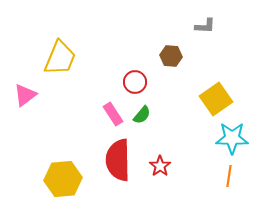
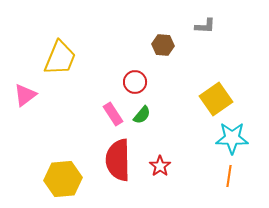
brown hexagon: moved 8 px left, 11 px up
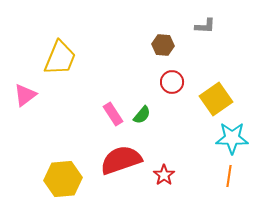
red circle: moved 37 px right
red semicircle: moved 3 px right; rotated 72 degrees clockwise
red star: moved 4 px right, 9 px down
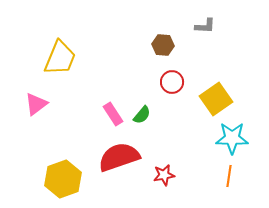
pink triangle: moved 11 px right, 9 px down
red semicircle: moved 2 px left, 3 px up
red star: rotated 25 degrees clockwise
yellow hexagon: rotated 15 degrees counterclockwise
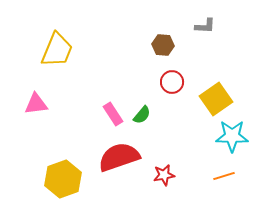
yellow trapezoid: moved 3 px left, 8 px up
pink triangle: rotated 30 degrees clockwise
cyan star: moved 2 px up
orange line: moved 5 px left; rotated 65 degrees clockwise
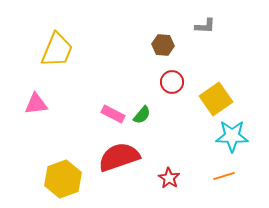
pink rectangle: rotated 30 degrees counterclockwise
red star: moved 5 px right, 3 px down; rotated 30 degrees counterclockwise
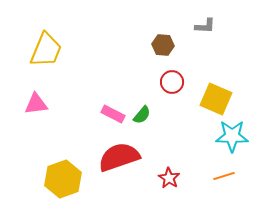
yellow trapezoid: moved 11 px left
yellow square: rotated 32 degrees counterclockwise
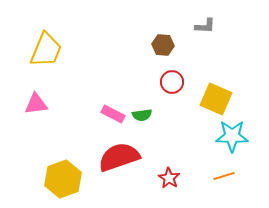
green semicircle: rotated 42 degrees clockwise
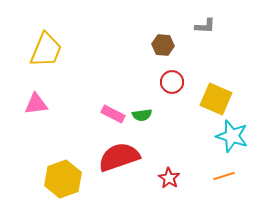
cyan star: rotated 16 degrees clockwise
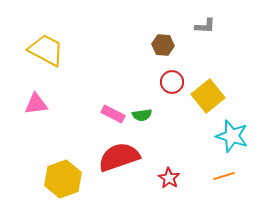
yellow trapezoid: rotated 84 degrees counterclockwise
yellow square: moved 8 px left, 3 px up; rotated 28 degrees clockwise
